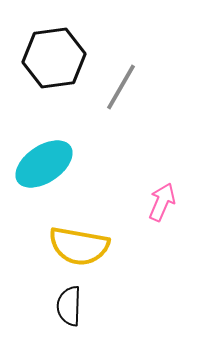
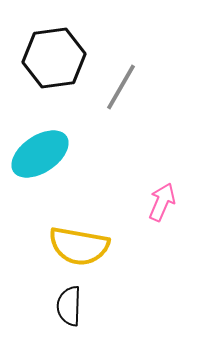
cyan ellipse: moved 4 px left, 10 px up
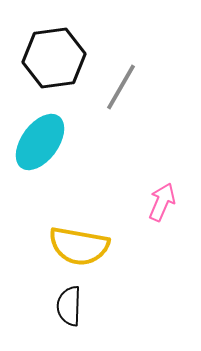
cyan ellipse: moved 12 px up; rotated 20 degrees counterclockwise
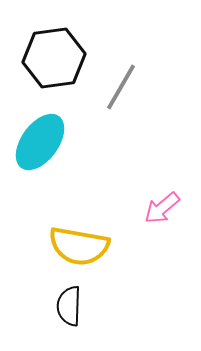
pink arrow: moved 6 px down; rotated 153 degrees counterclockwise
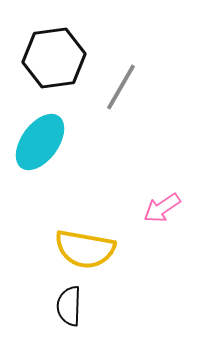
pink arrow: rotated 6 degrees clockwise
yellow semicircle: moved 6 px right, 3 px down
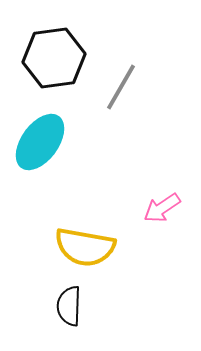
yellow semicircle: moved 2 px up
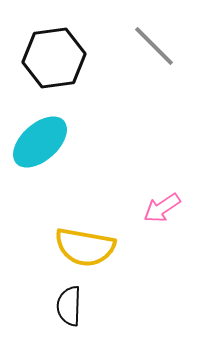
gray line: moved 33 px right, 41 px up; rotated 75 degrees counterclockwise
cyan ellipse: rotated 12 degrees clockwise
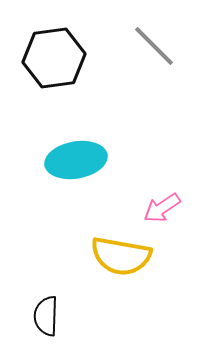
cyan ellipse: moved 36 px right, 18 px down; rotated 32 degrees clockwise
yellow semicircle: moved 36 px right, 9 px down
black semicircle: moved 23 px left, 10 px down
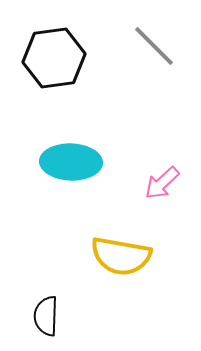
cyan ellipse: moved 5 px left, 2 px down; rotated 12 degrees clockwise
pink arrow: moved 25 px up; rotated 9 degrees counterclockwise
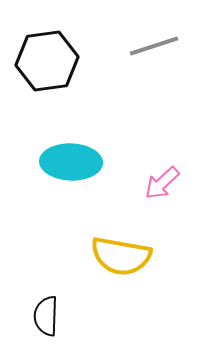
gray line: rotated 63 degrees counterclockwise
black hexagon: moved 7 px left, 3 px down
